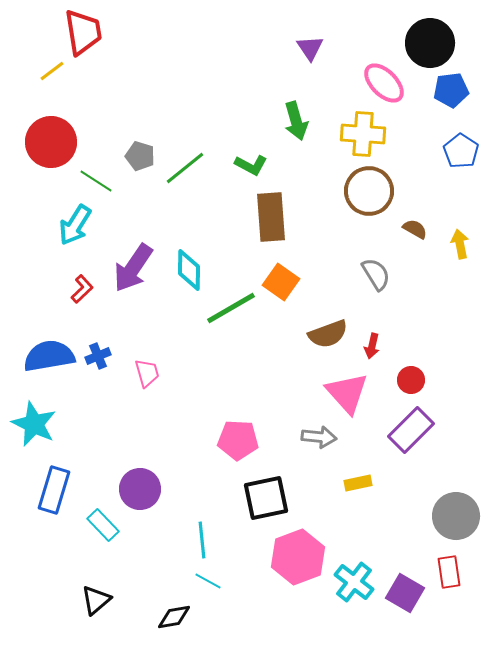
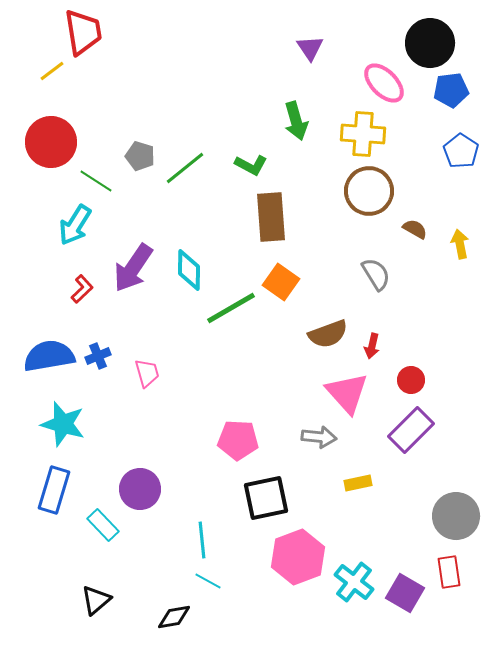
cyan star at (34, 424): moved 29 px right; rotated 9 degrees counterclockwise
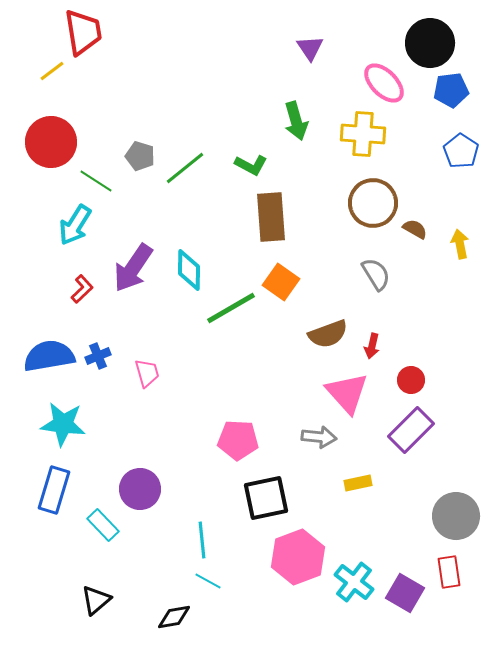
brown circle at (369, 191): moved 4 px right, 12 px down
cyan star at (63, 424): rotated 9 degrees counterclockwise
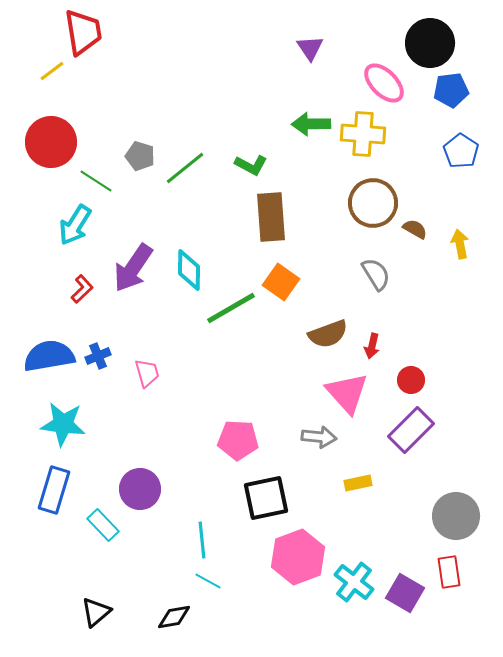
green arrow at (296, 121): moved 15 px right, 3 px down; rotated 105 degrees clockwise
black triangle at (96, 600): moved 12 px down
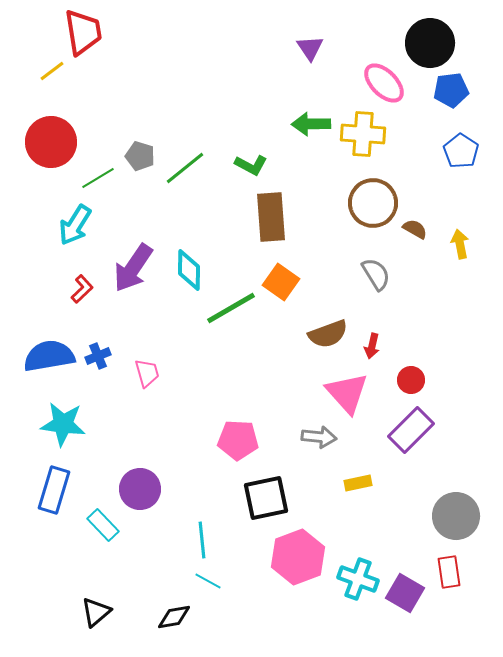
green line at (96, 181): moved 2 px right, 3 px up; rotated 64 degrees counterclockwise
cyan cross at (354, 582): moved 4 px right, 3 px up; rotated 18 degrees counterclockwise
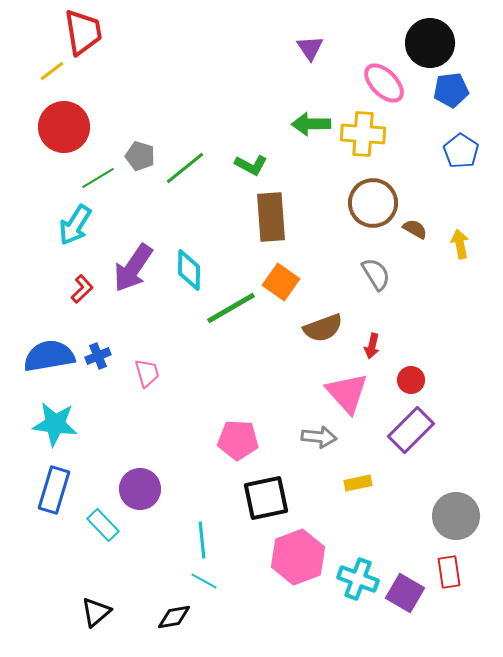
red circle at (51, 142): moved 13 px right, 15 px up
brown semicircle at (328, 334): moved 5 px left, 6 px up
cyan star at (63, 424): moved 8 px left
cyan line at (208, 581): moved 4 px left
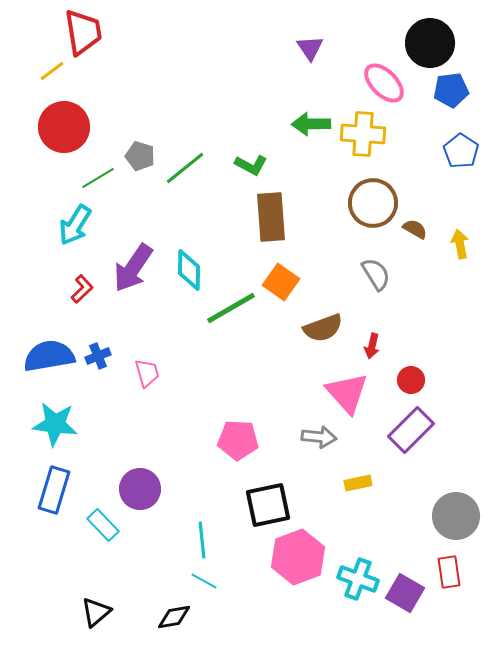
black square at (266, 498): moved 2 px right, 7 px down
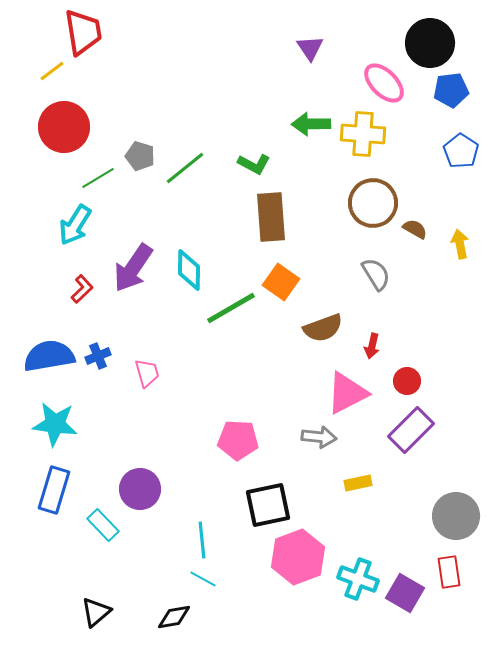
green L-shape at (251, 165): moved 3 px right, 1 px up
red circle at (411, 380): moved 4 px left, 1 px down
pink triangle at (347, 393): rotated 45 degrees clockwise
cyan line at (204, 581): moved 1 px left, 2 px up
